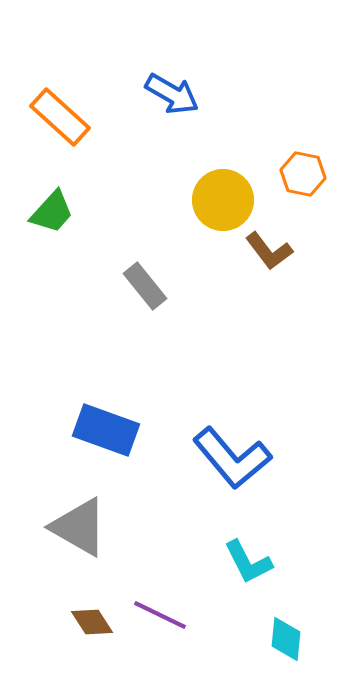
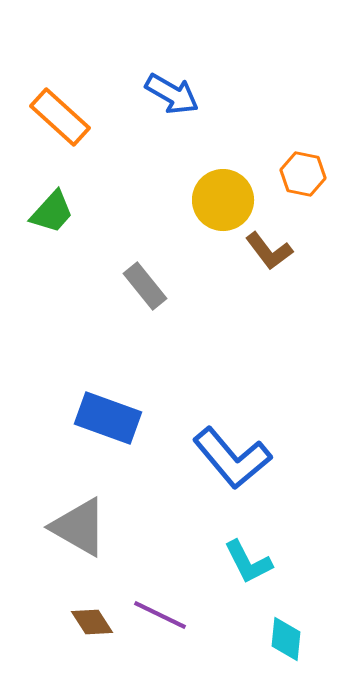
blue rectangle: moved 2 px right, 12 px up
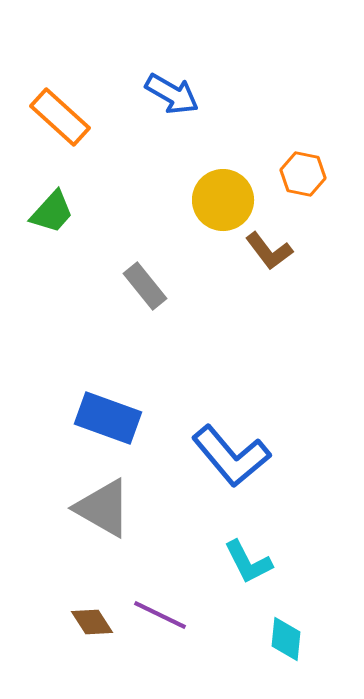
blue L-shape: moved 1 px left, 2 px up
gray triangle: moved 24 px right, 19 px up
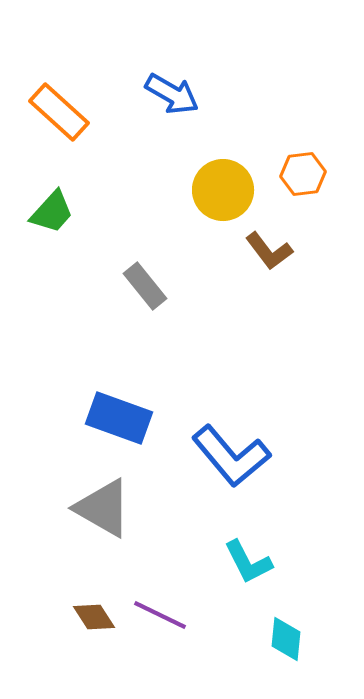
orange rectangle: moved 1 px left, 5 px up
orange hexagon: rotated 18 degrees counterclockwise
yellow circle: moved 10 px up
blue rectangle: moved 11 px right
brown diamond: moved 2 px right, 5 px up
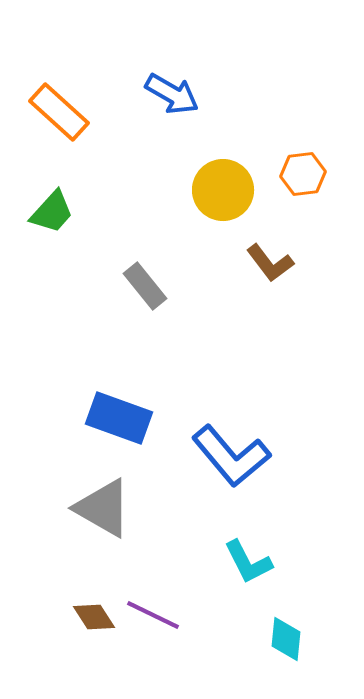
brown L-shape: moved 1 px right, 12 px down
purple line: moved 7 px left
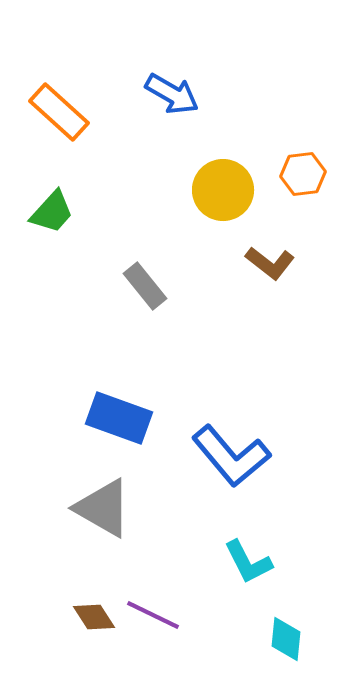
brown L-shape: rotated 15 degrees counterclockwise
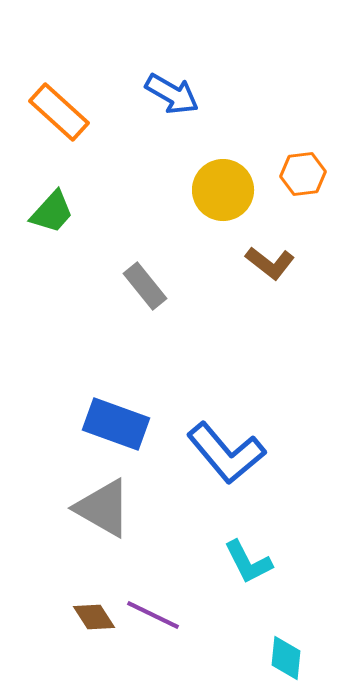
blue rectangle: moved 3 px left, 6 px down
blue L-shape: moved 5 px left, 3 px up
cyan diamond: moved 19 px down
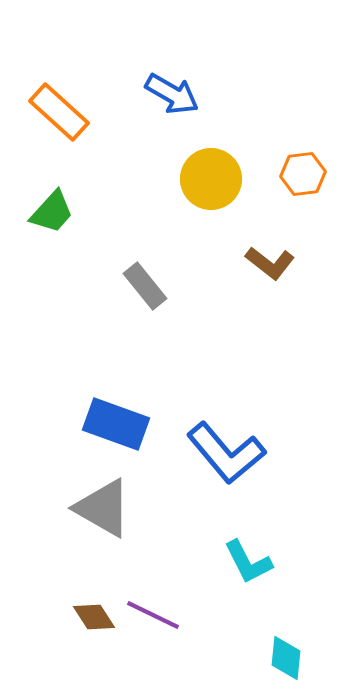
yellow circle: moved 12 px left, 11 px up
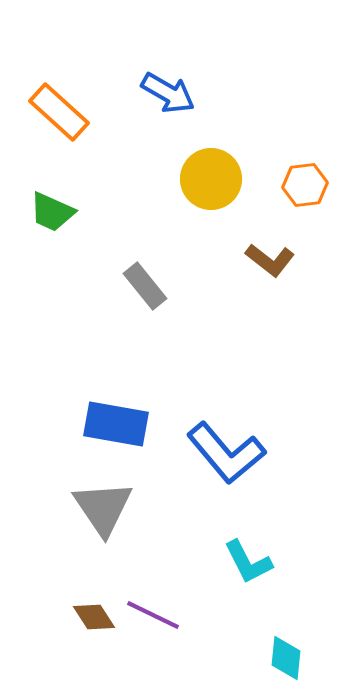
blue arrow: moved 4 px left, 1 px up
orange hexagon: moved 2 px right, 11 px down
green trapezoid: rotated 72 degrees clockwise
brown L-shape: moved 3 px up
blue rectangle: rotated 10 degrees counterclockwise
gray triangle: rotated 26 degrees clockwise
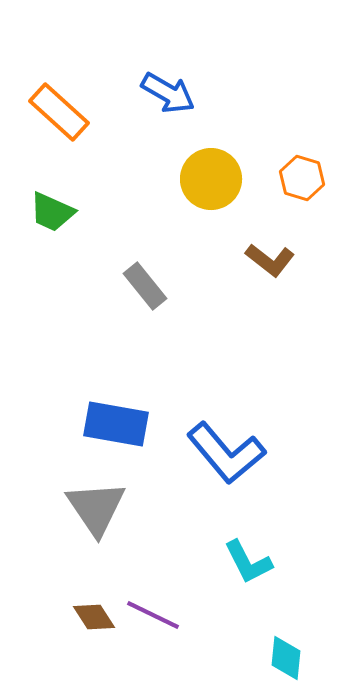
orange hexagon: moved 3 px left, 7 px up; rotated 24 degrees clockwise
gray triangle: moved 7 px left
